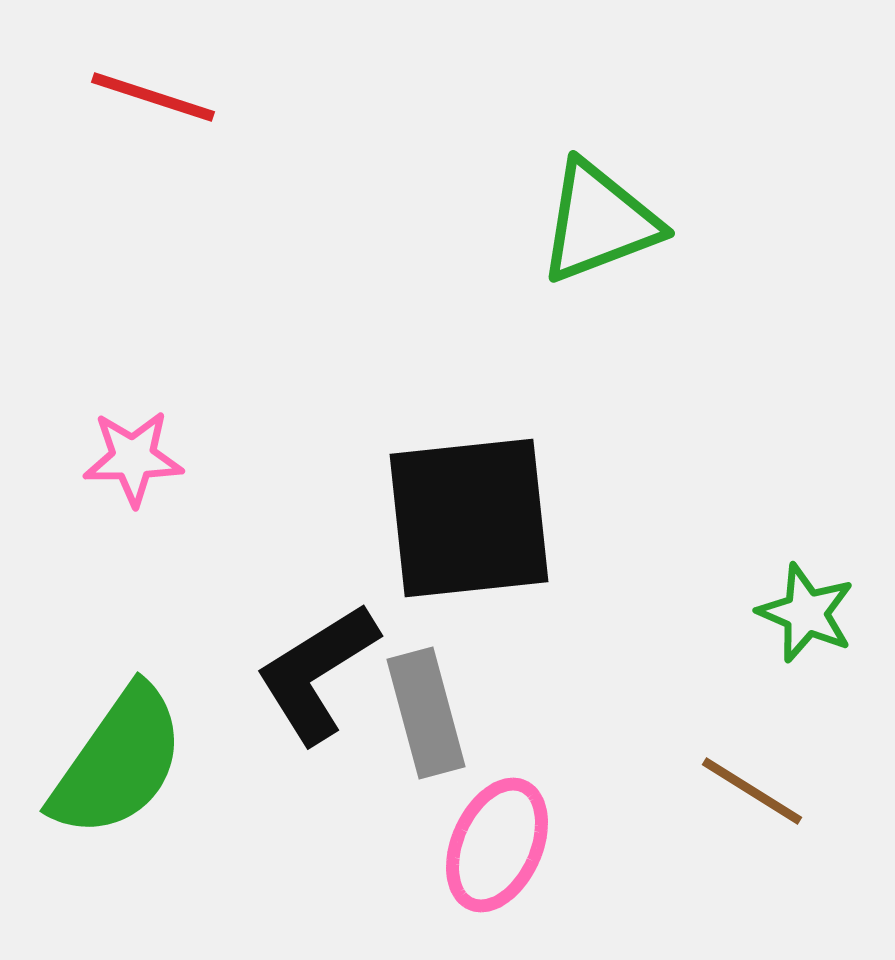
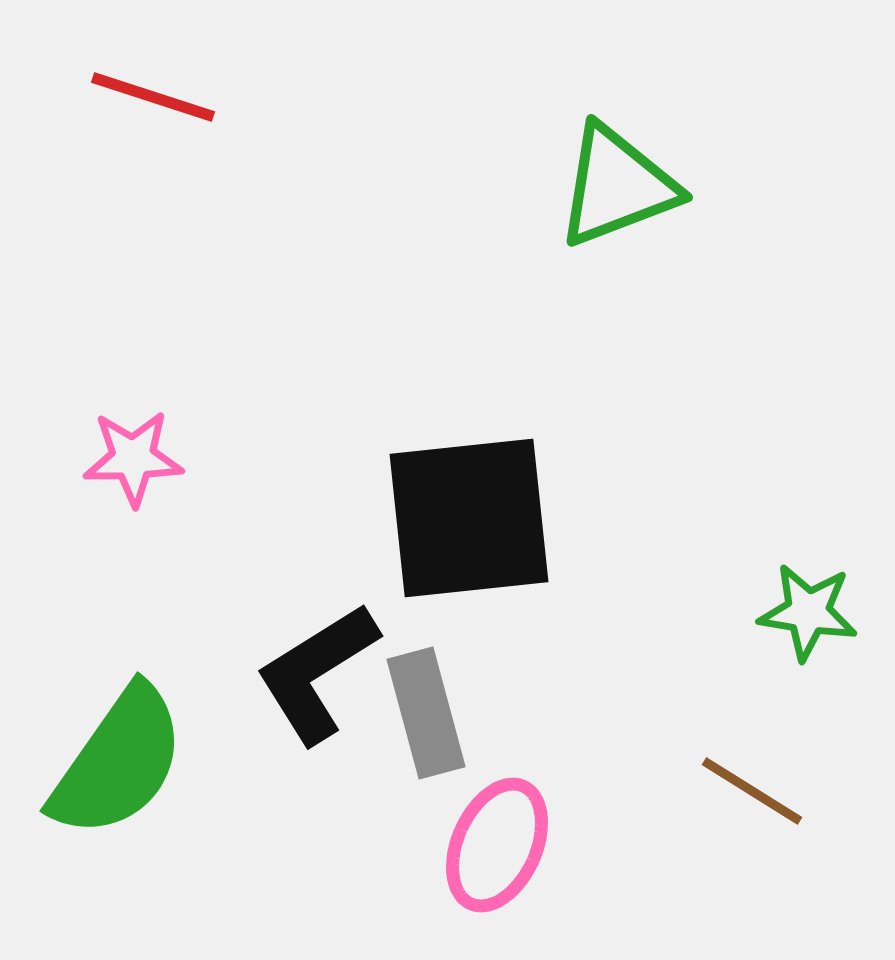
green triangle: moved 18 px right, 36 px up
green star: moved 2 px right, 1 px up; rotated 14 degrees counterclockwise
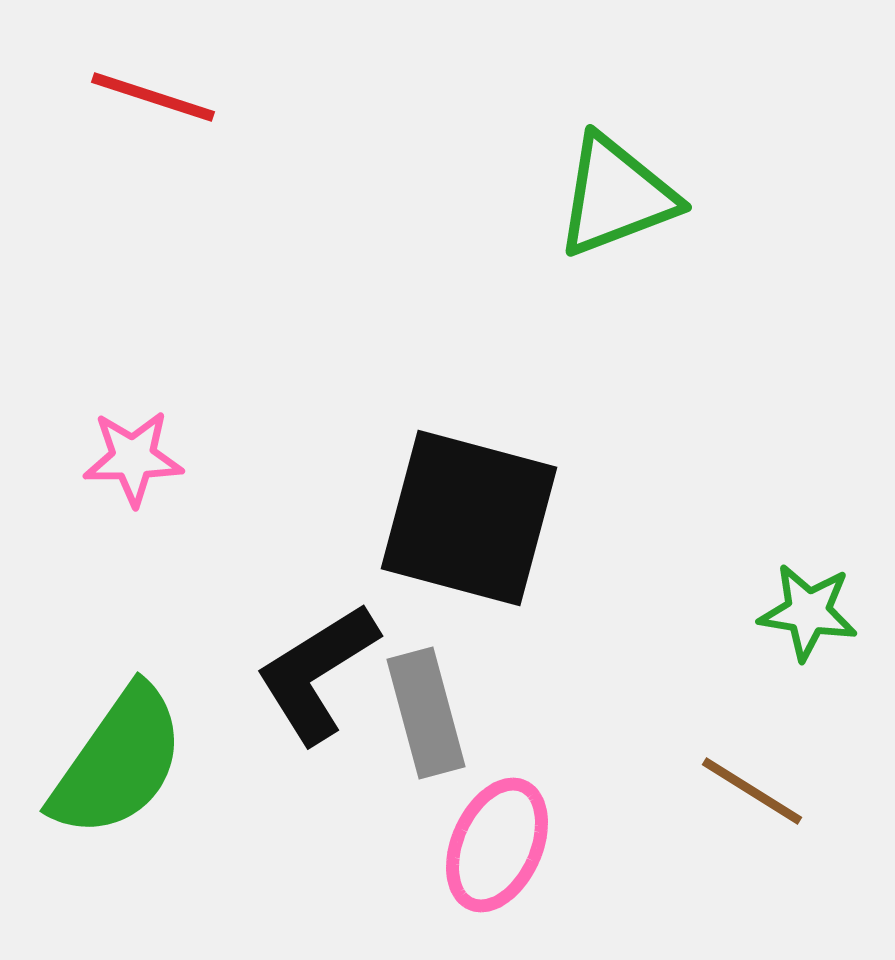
green triangle: moved 1 px left, 10 px down
black square: rotated 21 degrees clockwise
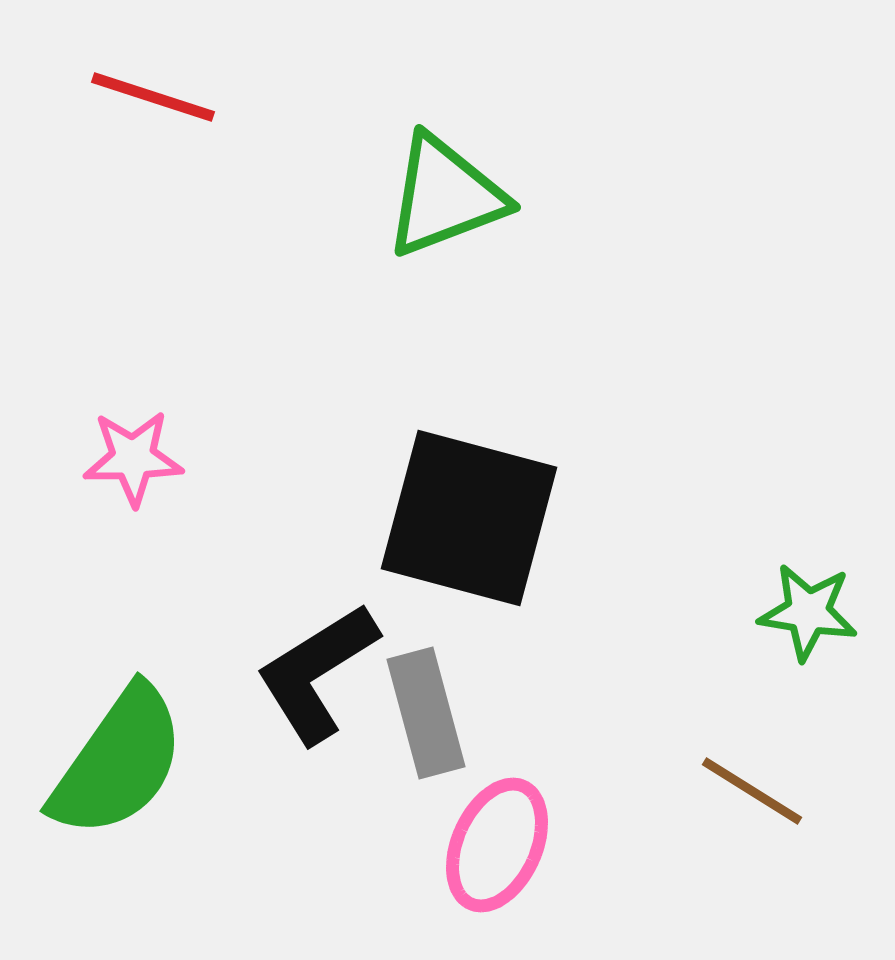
green triangle: moved 171 px left
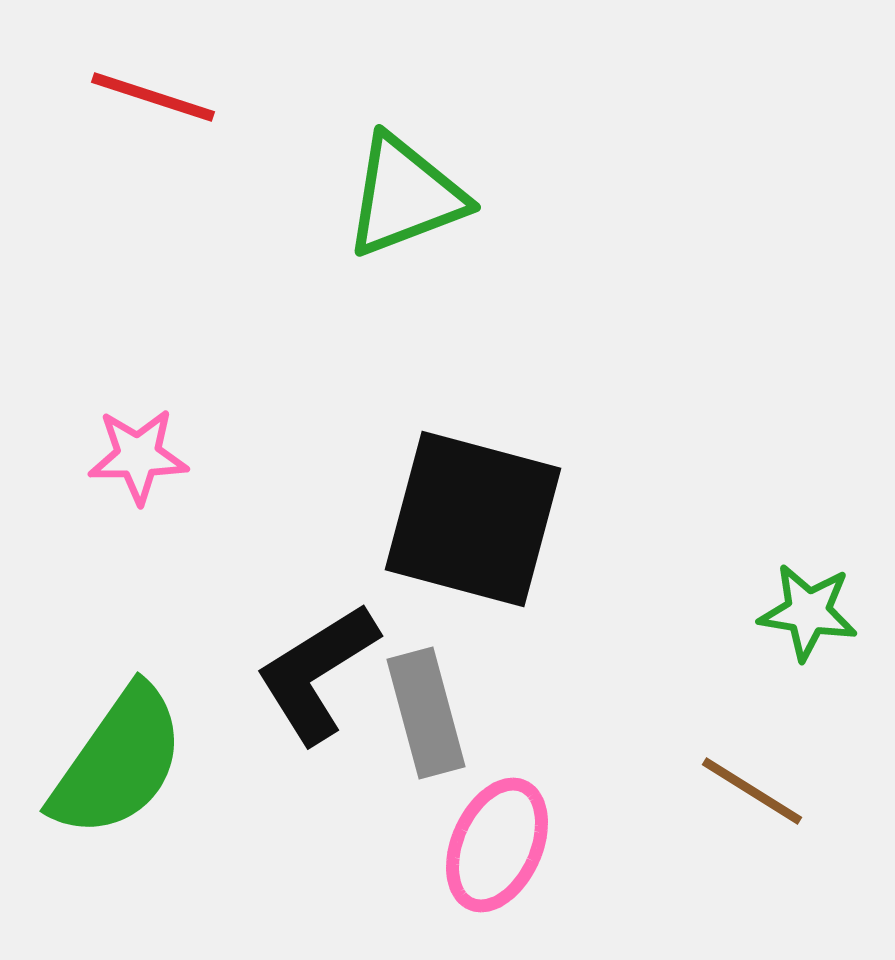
green triangle: moved 40 px left
pink star: moved 5 px right, 2 px up
black square: moved 4 px right, 1 px down
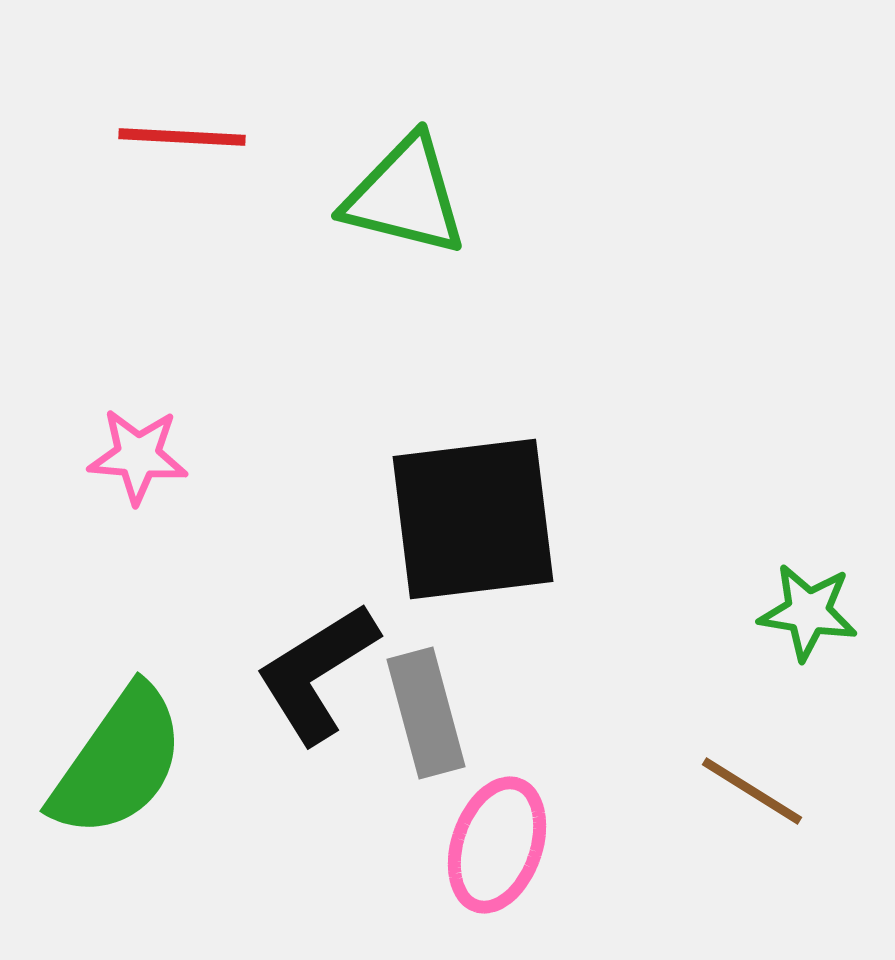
red line: moved 29 px right, 40 px down; rotated 15 degrees counterclockwise
green triangle: rotated 35 degrees clockwise
pink star: rotated 6 degrees clockwise
black square: rotated 22 degrees counterclockwise
pink ellipse: rotated 5 degrees counterclockwise
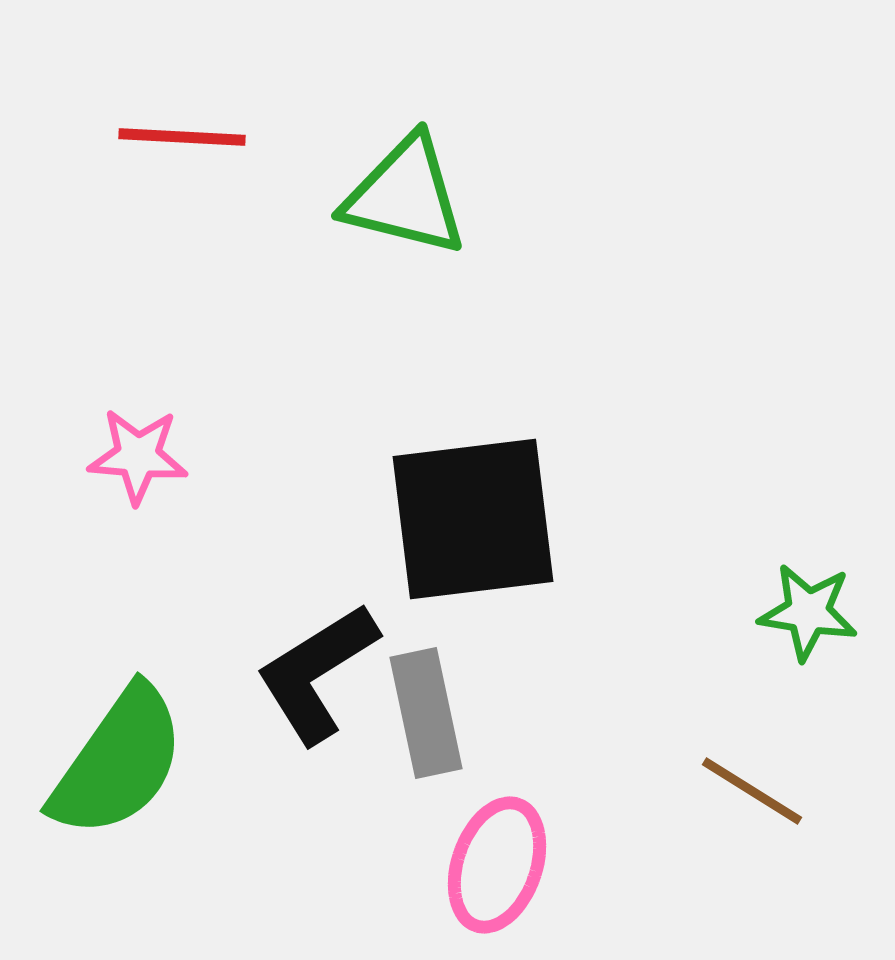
gray rectangle: rotated 3 degrees clockwise
pink ellipse: moved 20 px down
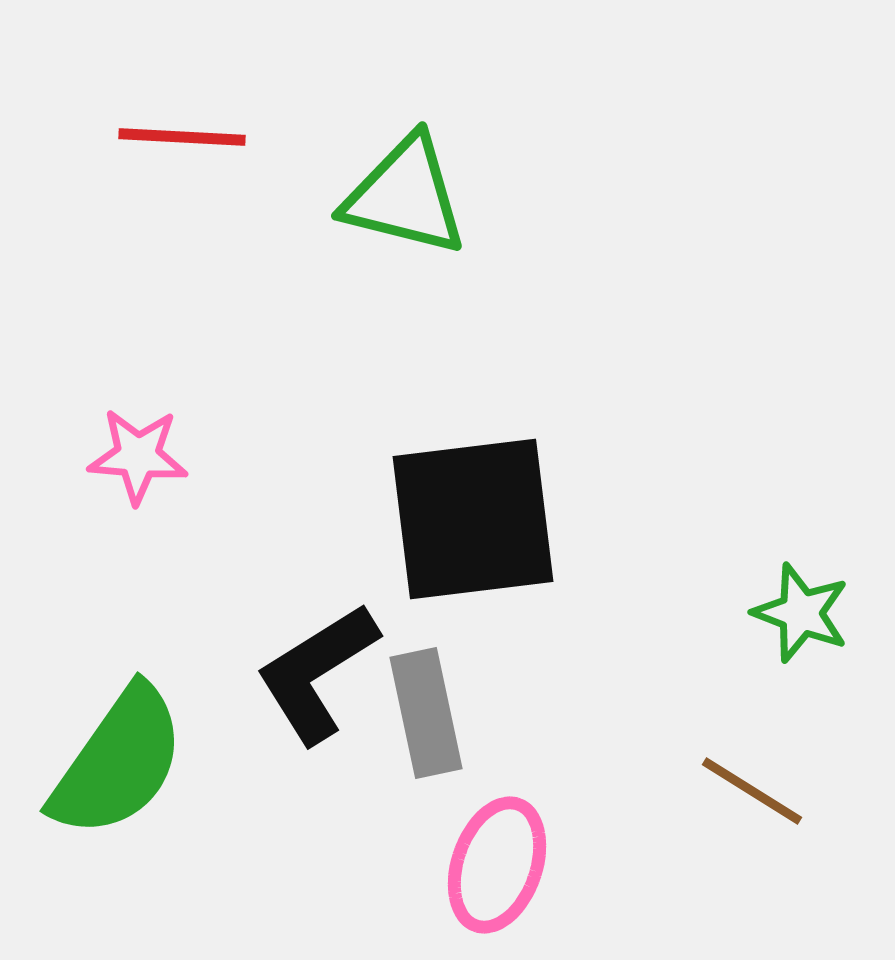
green star: moved 7 px left, 1 px down; rotated 12 degrees clockwise
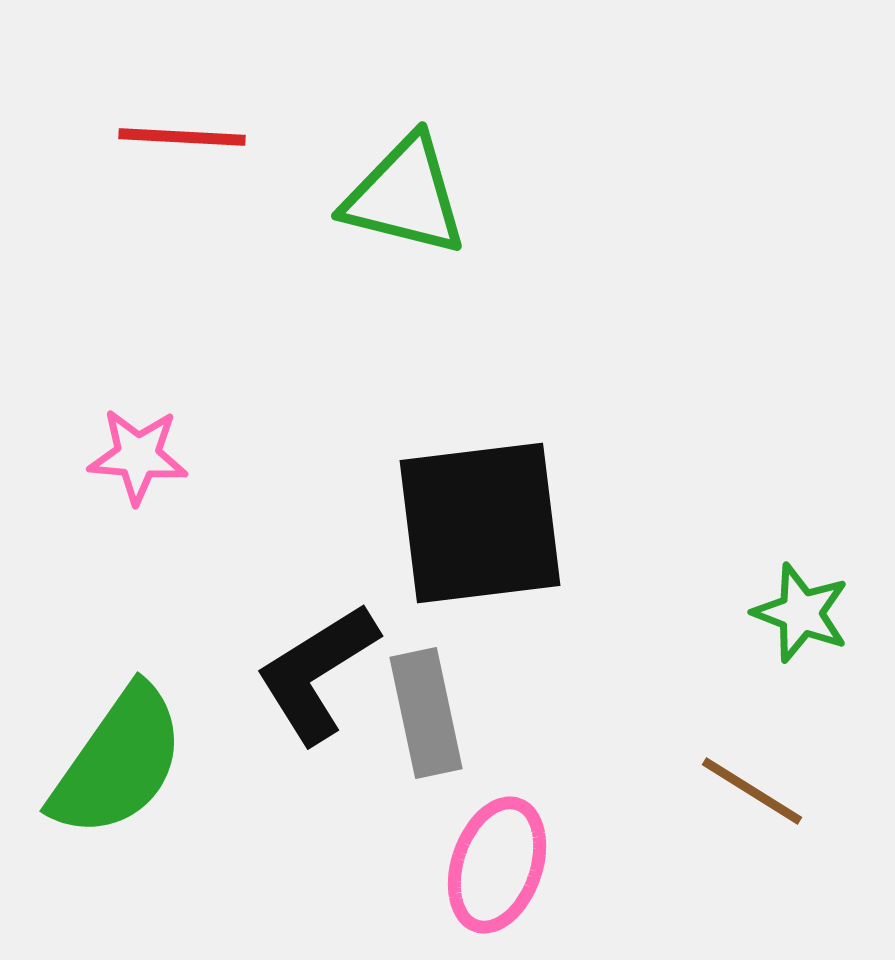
black square: moved 7 px right, 4 px down
